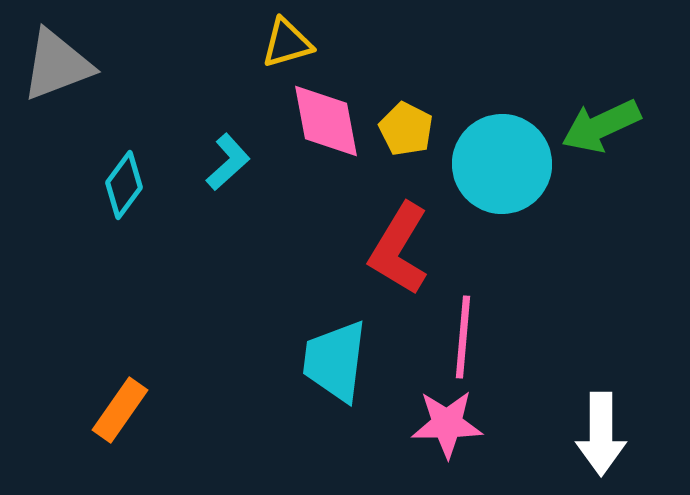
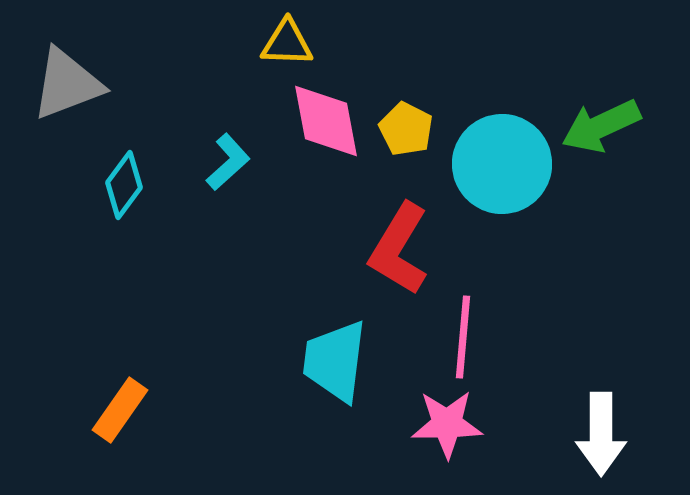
yellow triangle: rotated 18 degrees clockwise
gray triangle: moved 10 px right, 19 px down
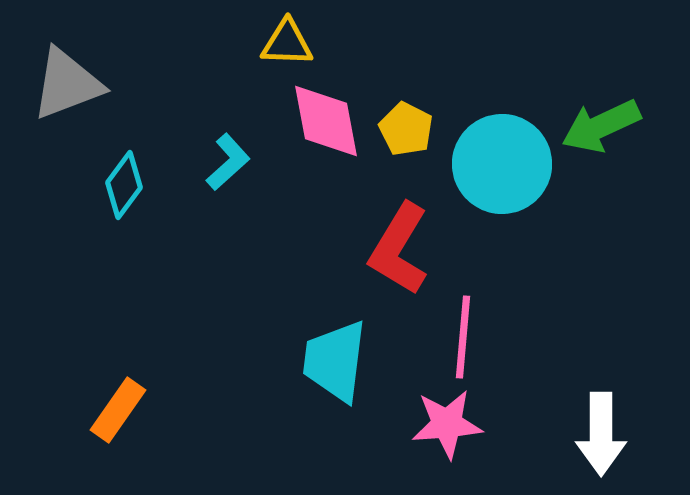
orange rectangle: moved 2 px left
pink star: rotated 4 degrees counterclockwise
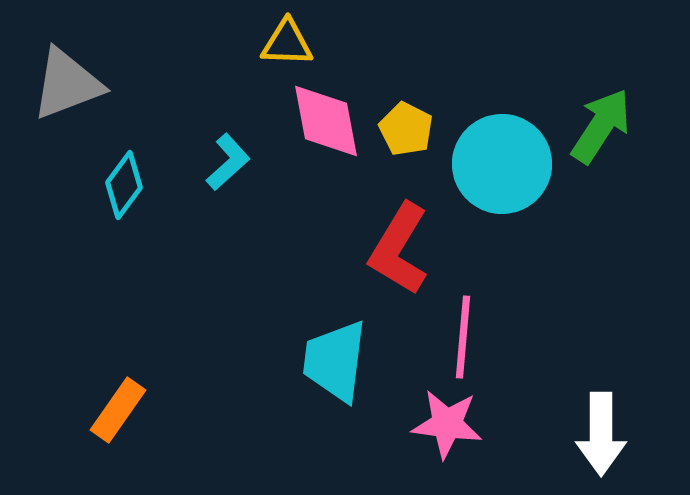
green arrow: rotated 148 degrees clockwise
pink star: rotated 12 degrees clockwise
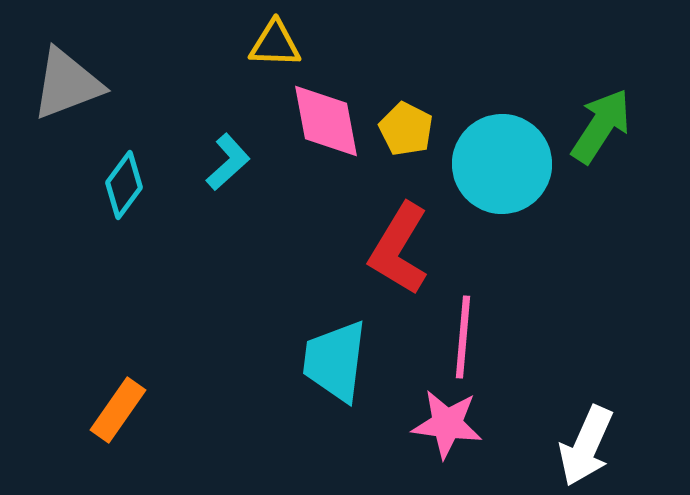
yellow triangle: moved 12 px left, 1 px down
white arrow: moved 15 px left, 12 px down; rotated 24 degrees clockwise
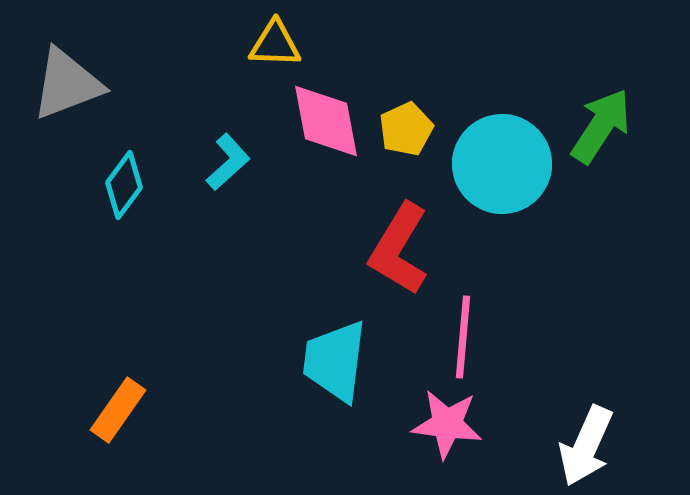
yellow pentagon: rotated 20 degrees clockwise
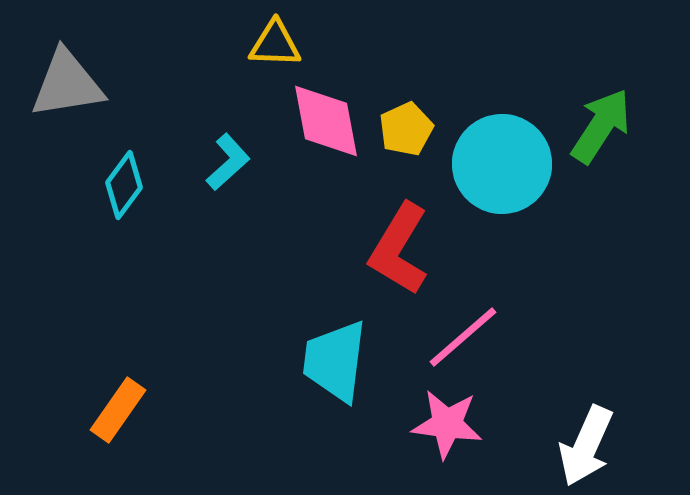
gray triangle: rotated 12 degrees clockwise
pink line: rotated 44 degrees clockwise
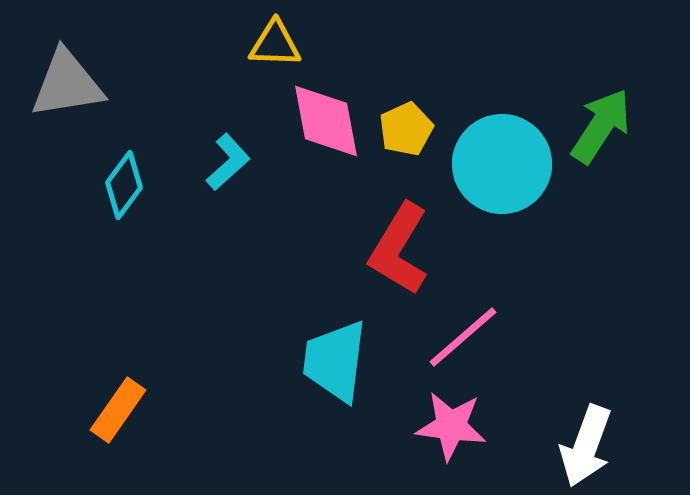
pink star: moved 4 px right, 2 px down
white arrow: rotated 4 degrees counterclockwise
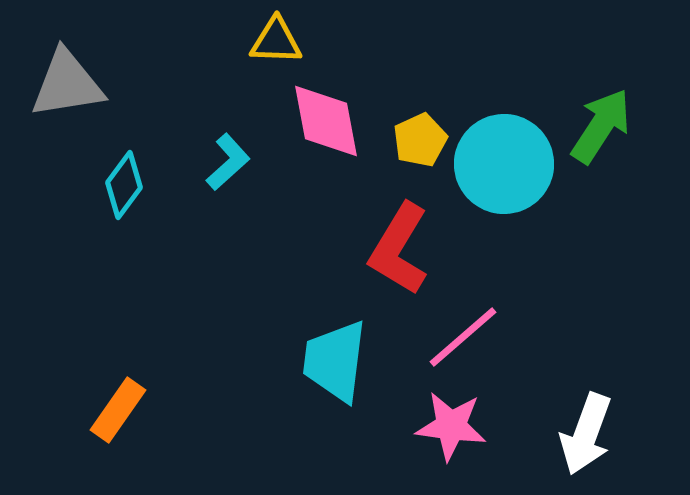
yellow triangle: moved 1 px right, 3 px up
yellow pentagon: moved 14 px right, 11 px down
cyan circle: moved 2 px right
white arrow: moved 12 px up
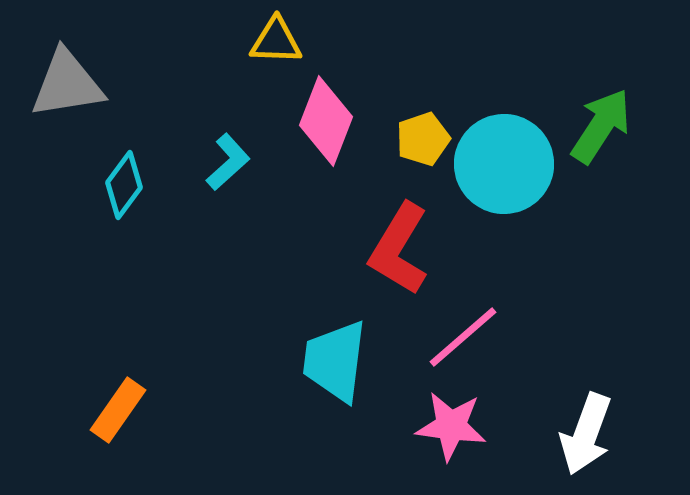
pink diamond: rotated 32 degrees clockwise
yellow pentagon: moved 3 px right, 1 px up; rotated 6 degrees clockwise
